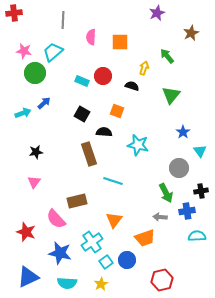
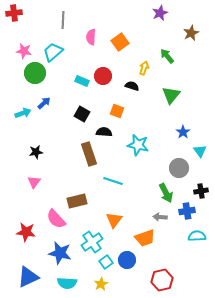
purple star at (157, 13): moved 3 px right
orange square at (120, 42): rotated 36 degrees counterclockwise
red star at (26, 232): rotated 12 degrees counterclockwise
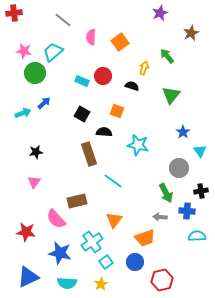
gray line at (63, 20): rotated 54 degrees counterclockwise
cyan line at (113, 181): rotated 18 degrees clockwise
blue cross at (187, 211): rotated 14 degrees clockwise
blue circle at (127, 260): moved 8 px right, 2 px down
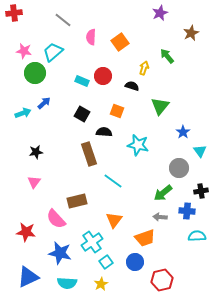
green triangle at (171, 95): moved 11 px left, 11 px down
green arrow at (166, 193): moved 3 px left; rotated 78 degrees clockwise
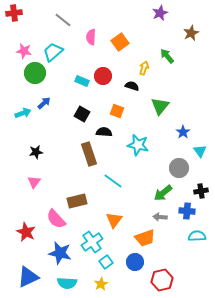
red star at (26, 232): rotated 18 degrees clockwise
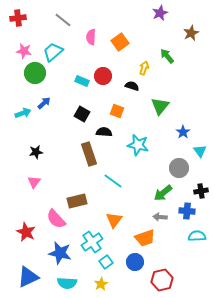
red cross at (14, 13): moved 4 px right, 5 px down
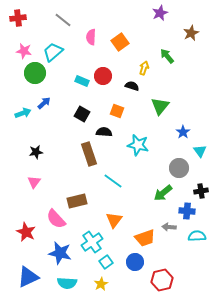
gray arrow at (160, 217): moved 9 px right, 10 px down
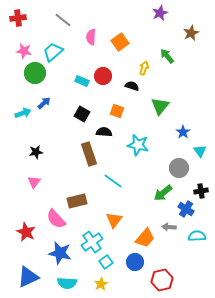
blue cross at (187, 211): moved 1 px left, 2 px up; rotated 28 degrees clockwise
orange trapezoid at (145, 238): rotated 30 degrees counterclockwise
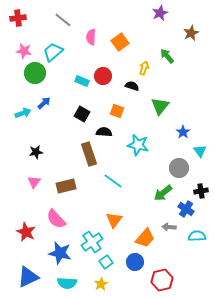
brown rectangle at (77, 201): moved 11 px left, 15 px up
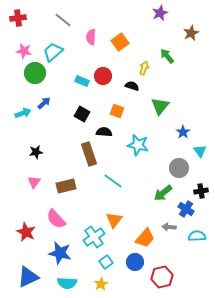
cyan cross at (92, 242): moved 2 px right, 5 px up
red hexagon at (162, 280): moved 3 px up
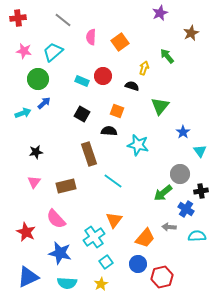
green circle at (35, 73): moved 3 px right, 6 px down
black semicircle at (104, 132): moved 5 px right, 1 px up
gray circle at (179, 168): moved 1 px right, 6 px down
blue circle at (135, 262): moved 3 px right, 2 px down
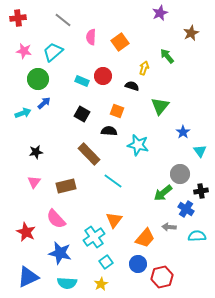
brown rectangle at (89, 154): rotated 25 degrees counterclockwise
